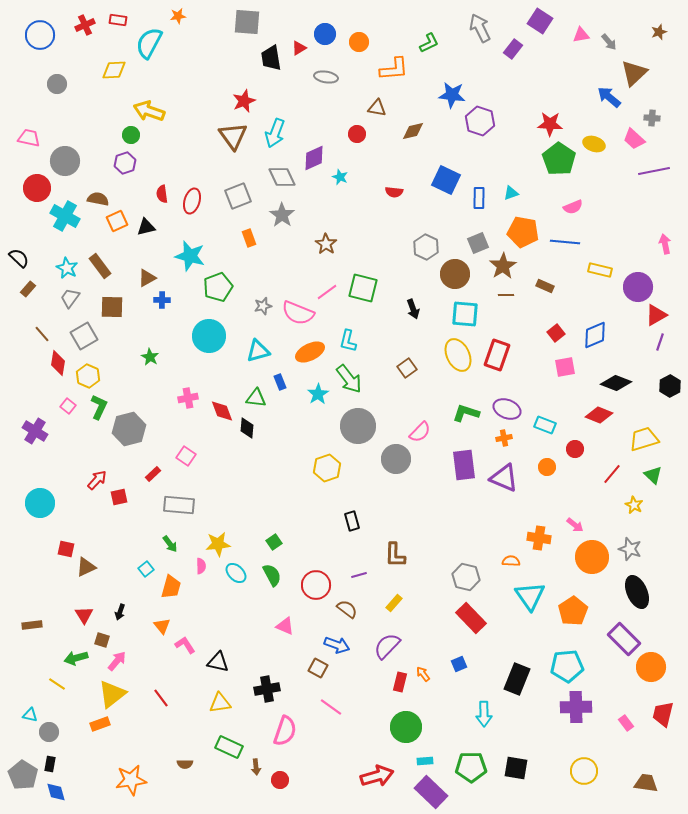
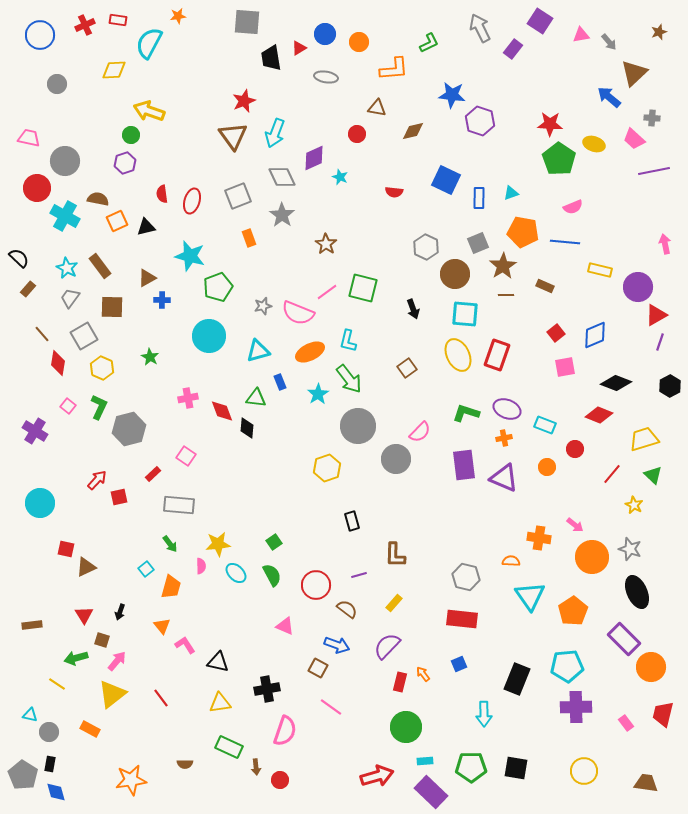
yellow hexagon at (88, 376): moved 14 px right, 8 px up
red rectangle at (471, 618): moved 9 px left, 1 px down; rotated 40 degrees counterclockwise
orange rectangle at (100, 724): moved 10 px left, 5 px down; rotated 48 degrees clockwise
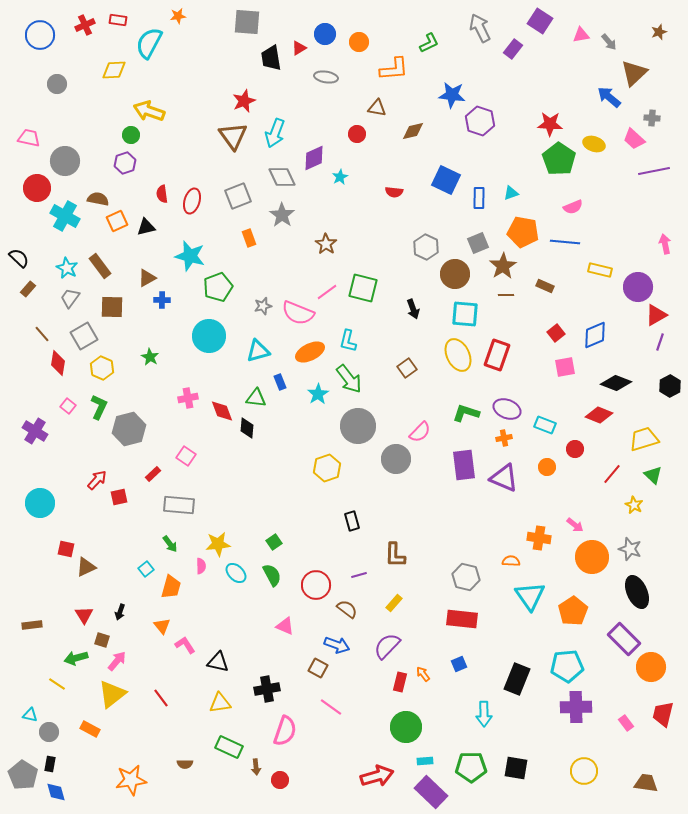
cyan star at (340, 177): rotated 21 degrees clockwise
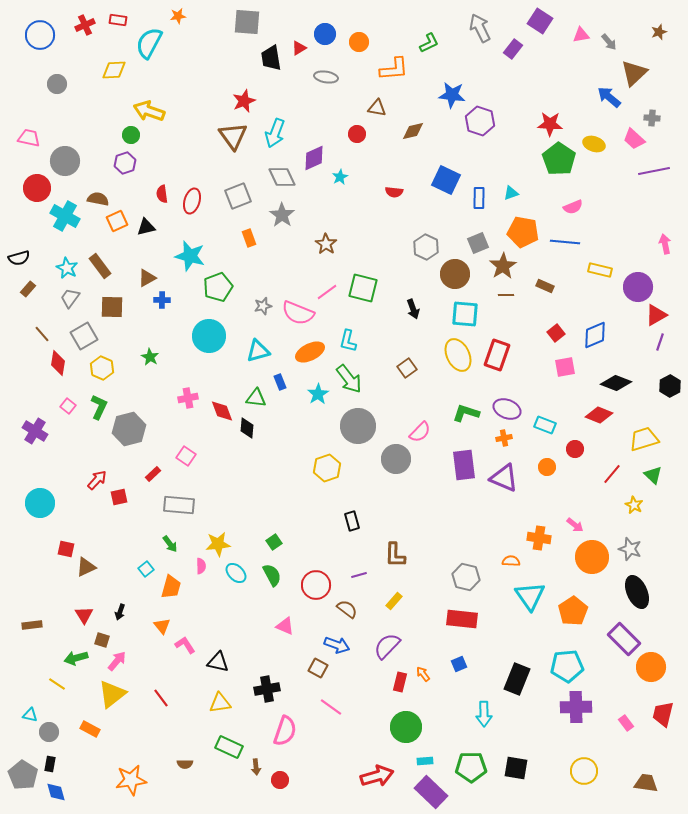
black semicircle at (19, 258): rotated 120 degrees clockwise
yellow rectangle at (394, 603): moved 2 px up
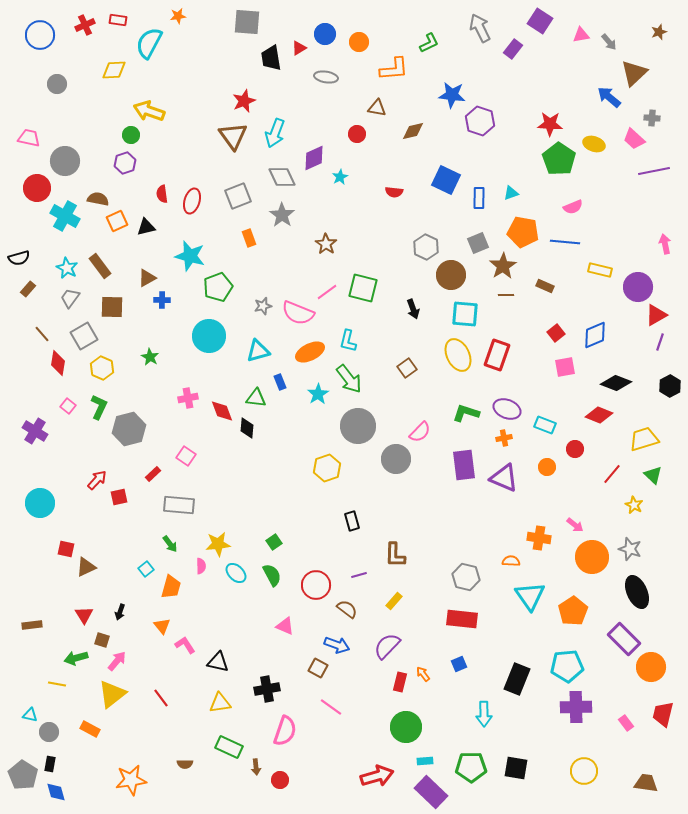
brown circle at (455, 274): moved 4 px left, 1 px down
yellow line at (57, 684): rotated 24 degrees counterclockwise
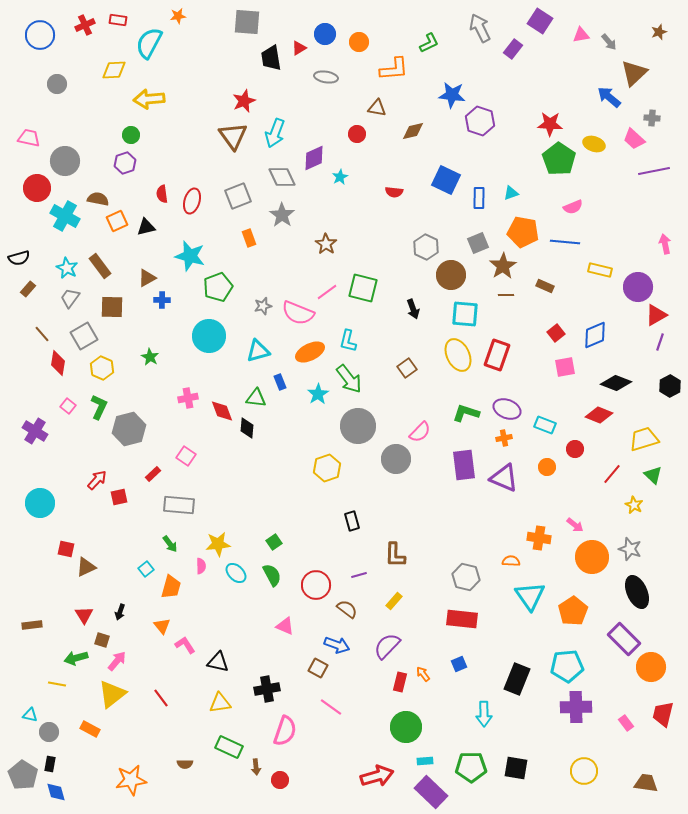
yellow arrow at (149, 111): moved 12 px up; rotated 24 degrees counterclockwise
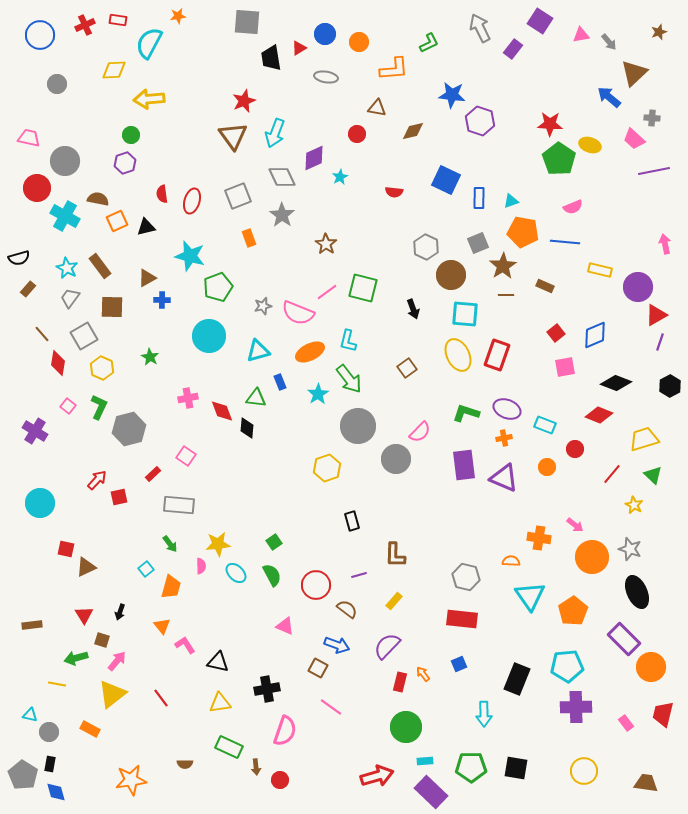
yellow ellipse at (594, 144): moved 4 px left, 1 px down
cyan triangle at (511, 193): moved 8 px down
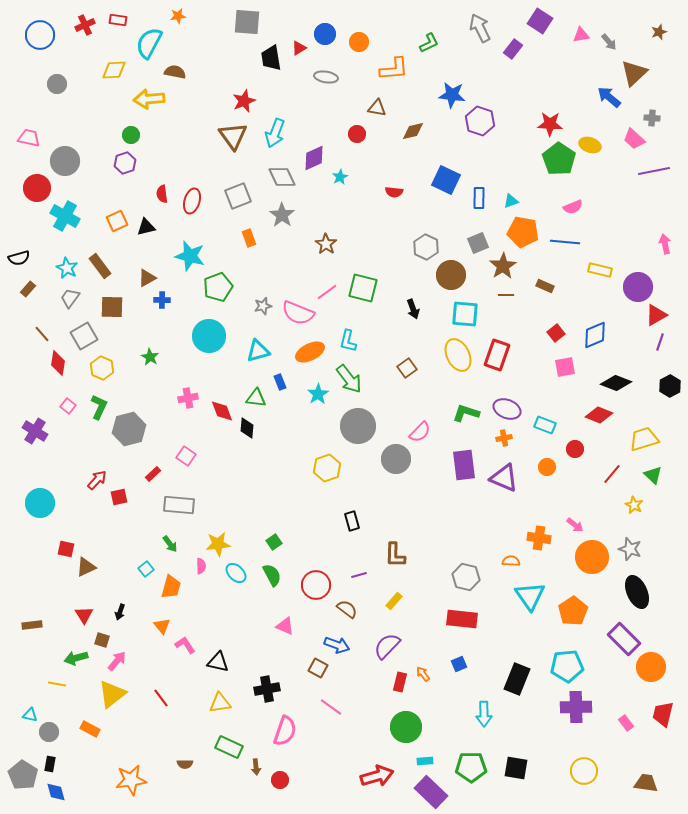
brown semicircle at (98, 199): moved 77 px right, 127 px up
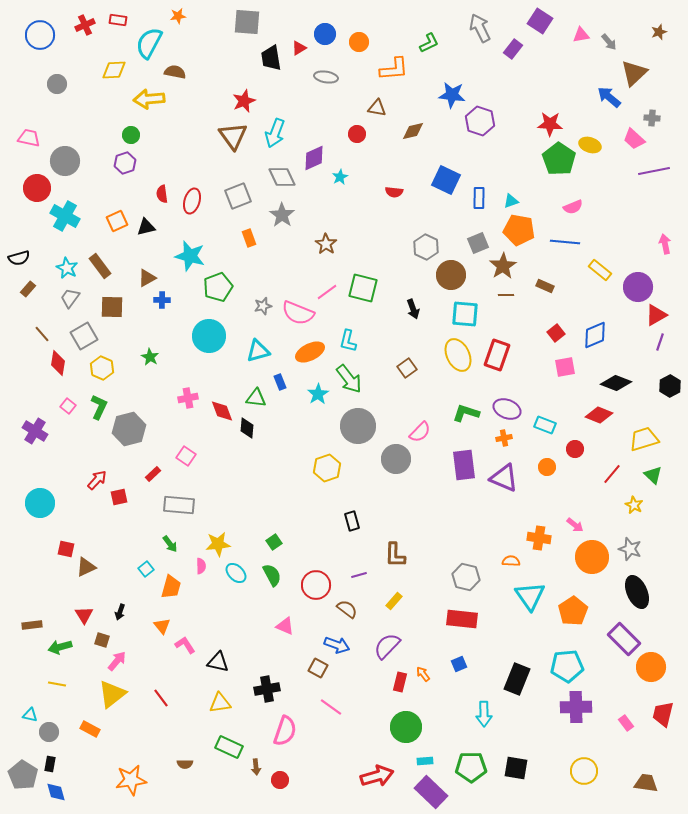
orange pentagon at (523, 232): moved 4 px left, 2 px up
yellow rectangle at (600, 270): rotated 25 degrees clockwise
green arrow at (76, 658): moved 16 px left, 11 px up
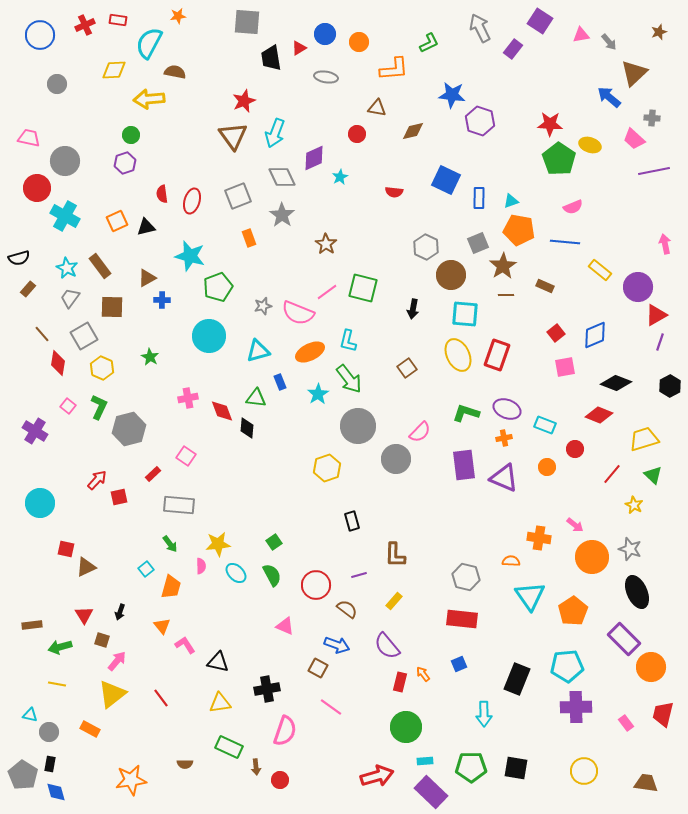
black arrow at (413, 309): rotated 30 degrees clockwise
purple semicircle at (387, 646): rotated 84 degrees counterclockwise
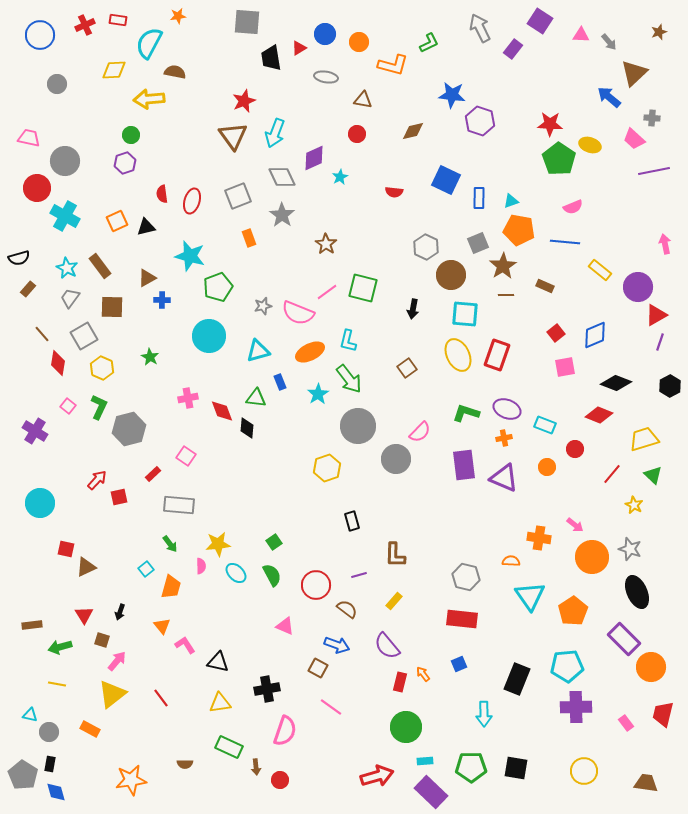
pink triangle at (581, 35): rotated 12 degrees clockwise
orange L-shape at (394, 69): moved 1 px left, 4 px up; rotated 20 degrees clockwise
brown triangle at (377, 108): moved 14 px left, 8 px up
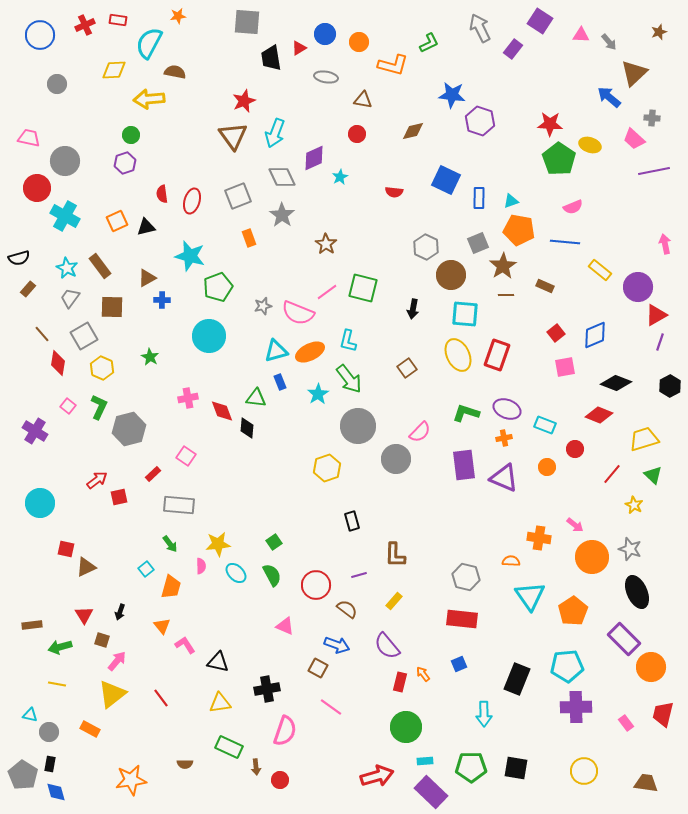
cyan triangle at (258, 351): moved 18 px right
red arrow at (97, 480): rotated 10 degrees clockwise
